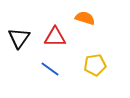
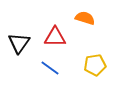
black triangle: moved 5 px down
blue line: moved 1 px up
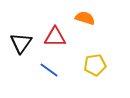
black triangle: moved 2 px right
blue line: moved 1 px left, 2 px down
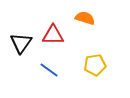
red triangle: moved 2 px left, 2 px up
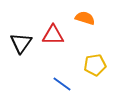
blue line: moved 13 px right, 14 px down
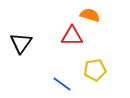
orange semicircle: moved 5 px right, 3 px up
red triangle: moved 19 px right, 1 px down
yellow pentagon: moved 5 px down
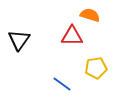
black triangle: moved 2 px left, 3 px up
yellow pentagon: moved 1 px right, 2 px up
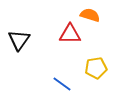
red triangle: moved 2 px left, 2 px up
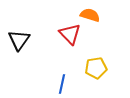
red triangle: rotated 45 degrees clockwise
blue line: rotated 66 degrees clockwise
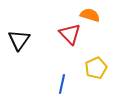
yellow pentagon: rotated 15 degrees counterclockwise
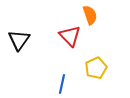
orange semicircle: rotated 54 degrees clockwise
red triangle: moved 2 px down
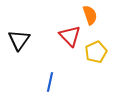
yellow pentagon: moved 16 px up
blue line: moved 12 px left, 2 px up
